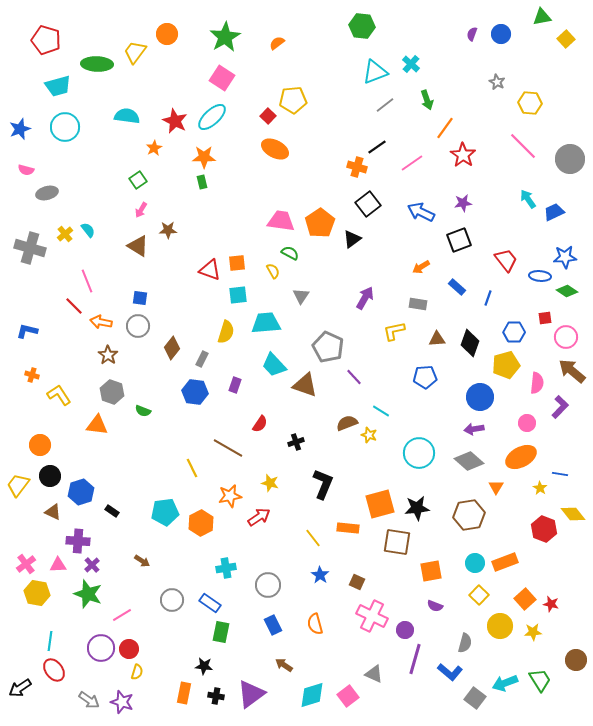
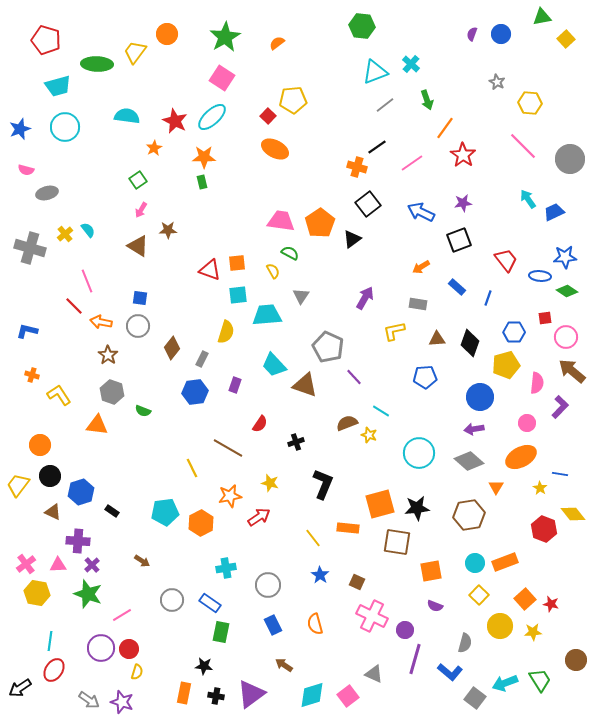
cyan trapezoid at (266, 323): moved 1 px right, 8 px up
blue hexagon at (195, 392): rotated 15 degrees counterclockwise
red ellipse at (54, 670): rotated 70 degrees clockwise
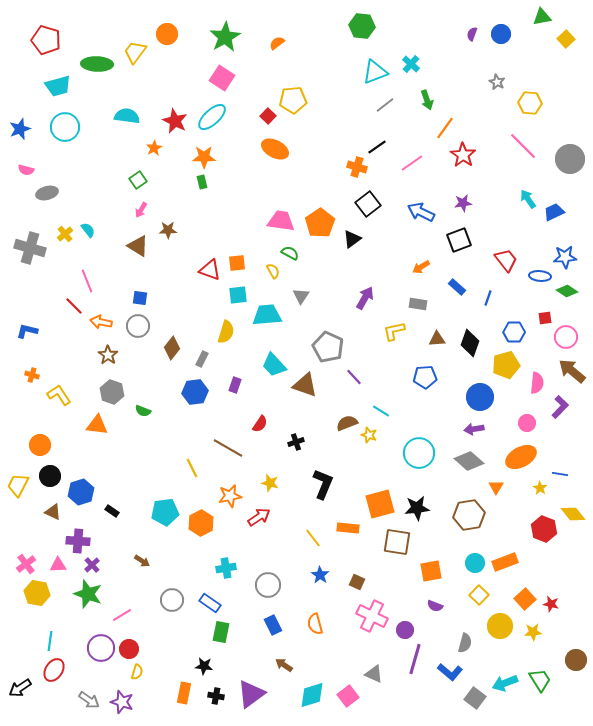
yellow trapezoid at (18, 485): rotated 10 degrees counterclockwise
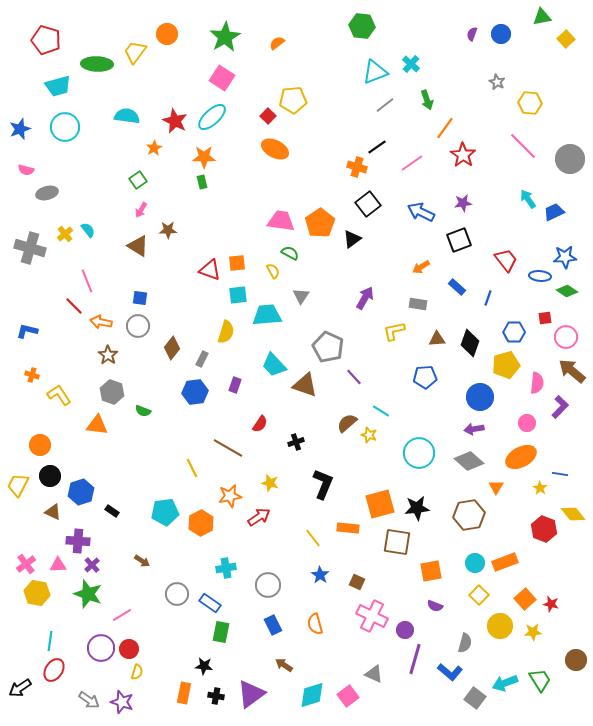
brown semicircle at (347, 423): rotated 20 degrees counterclockwise
gray circle at (172, 600): moved 5 px right, 6 px up
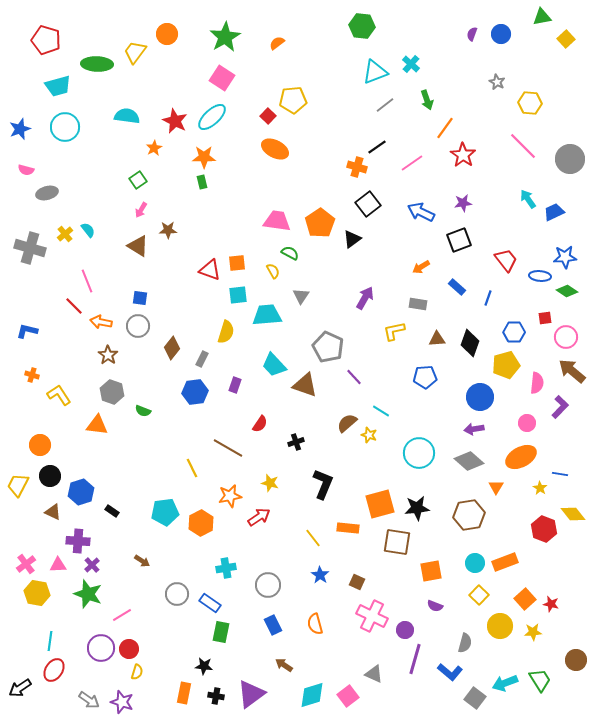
pink trapezoid at (281, 221): moved 4 px left
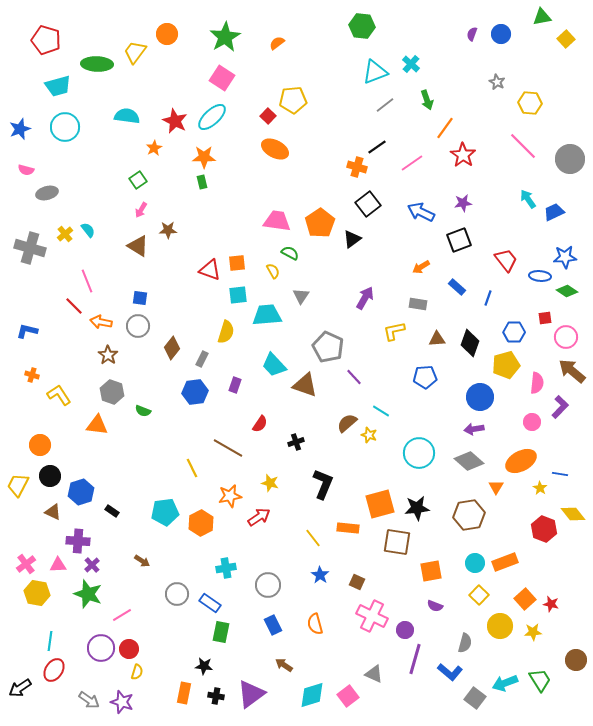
pink circle at (527, 423): moved 5 px right, 1 px up
orange ellipse at (521, 457): moved 4 px down
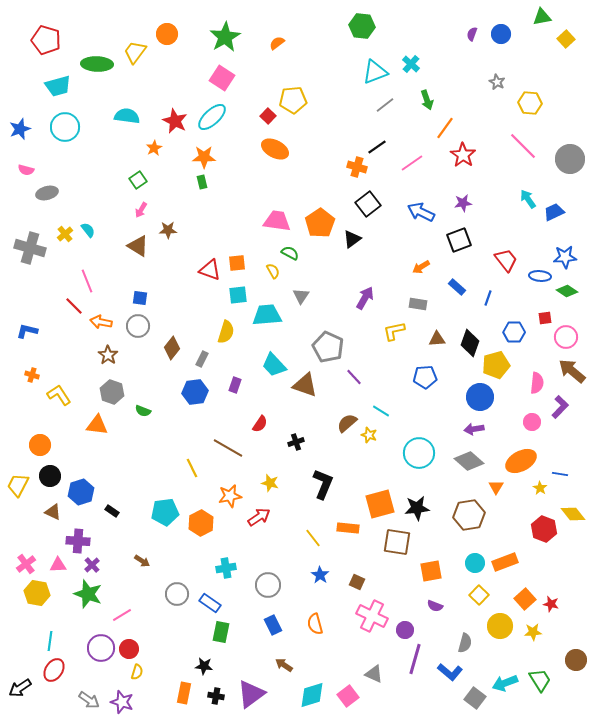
yellow pentagon at (506, 365): moved 10 px left
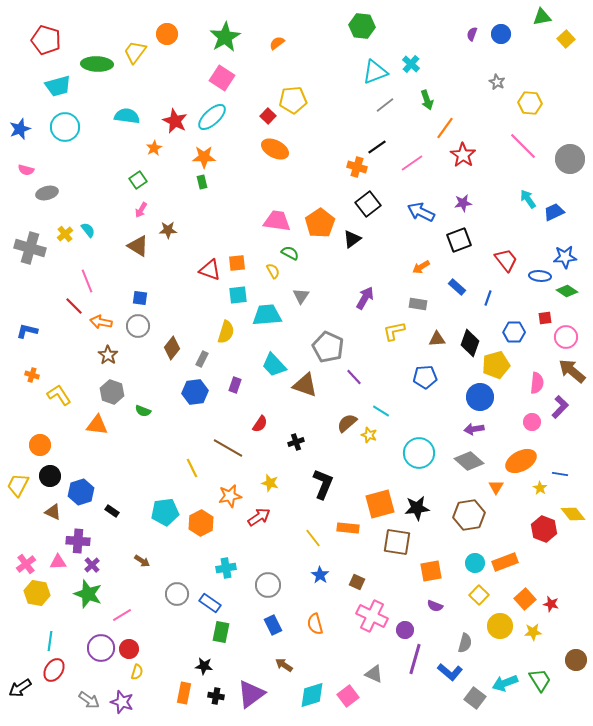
pink triangle at (58, 565): moved 3 px up
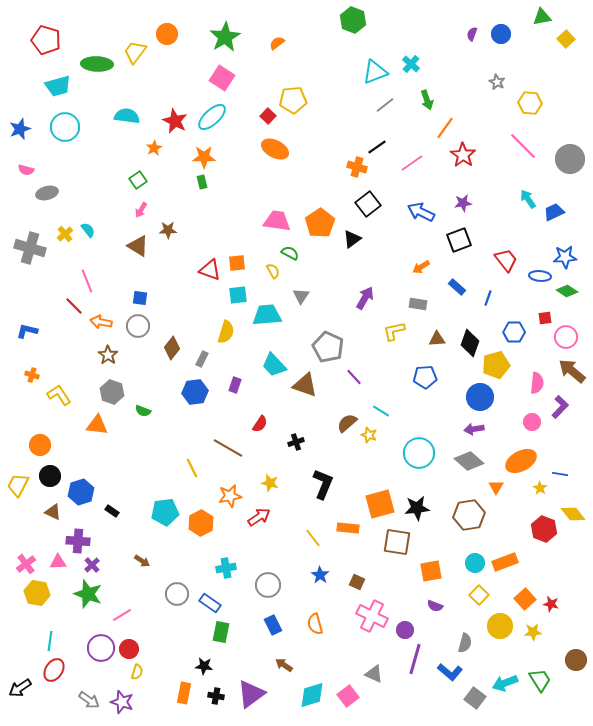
green hexagon at (362, 26): moved 9 px left, 6 px up; rotated 15 degrees clockwise
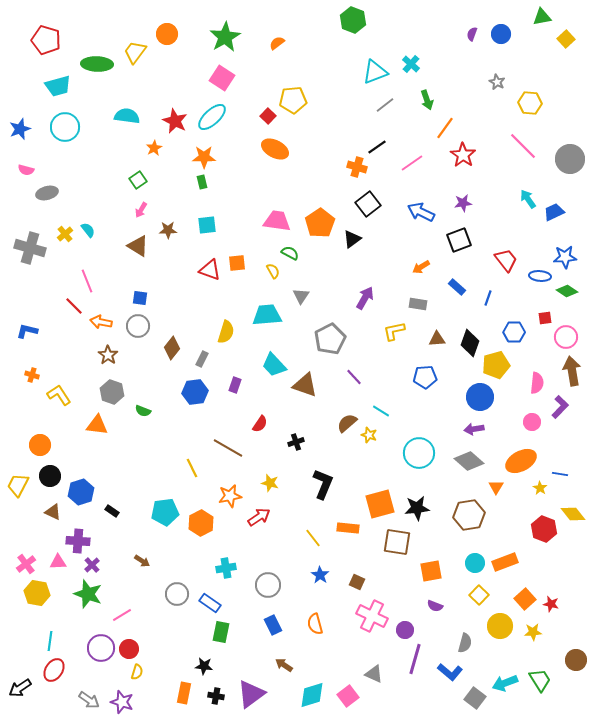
cyan square at (238, 295): moved 31 px left, 70 px up
gray pentagon at (328, 347): moved 2 px right, 8 px up; rotated 20 degrees clockwise
brown arrow at (572, 371): rotated 40 degrees clockwise
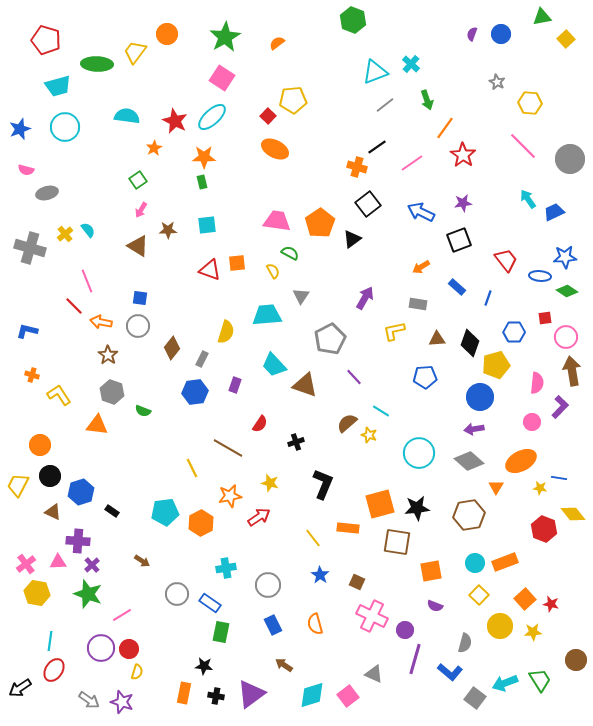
blue line at (560, 474): moved 1 px left, 4 px down
yellow star at (540, 488): rotated 24 degrees counterclockwise
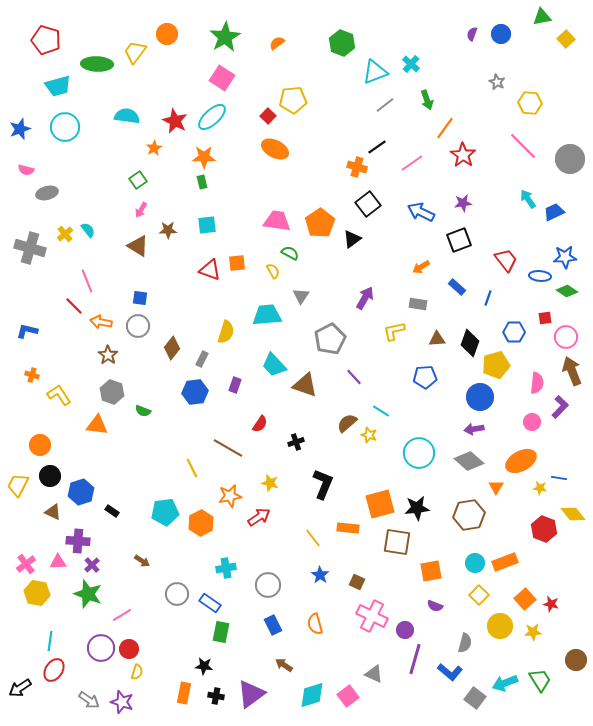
green hexagon at (353, 20): moved 11 px left, 23 px down
brown arrow at (572, 371): rotated 12 degrees counterclockwise
